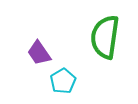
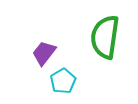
purple trapezoid: moved 5 px right; rotated 72 degrees clockwise
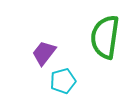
cyan pentagon: rotated 15 degrees clockwise
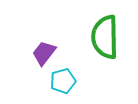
green semicircle: rotated 9 degrees counterclockwise
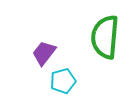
green semicircle: rotated 6 degrees clockwise
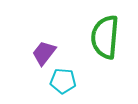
cyan pentagon: rotated 20 degrees clockwise
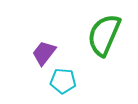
green semicircle: moved 1 px left, 2 px up; rotated 18 degrees clockwise
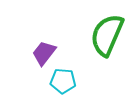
green semicircle: moved 3 px right
